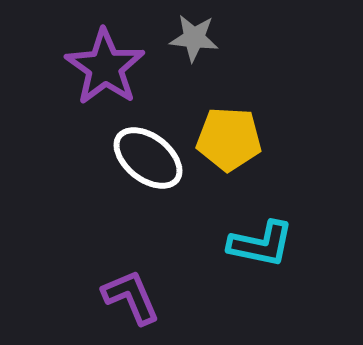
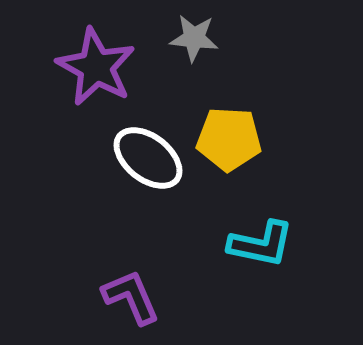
purple star: moved 9 px left; rotated 6 degrees counterclockwise
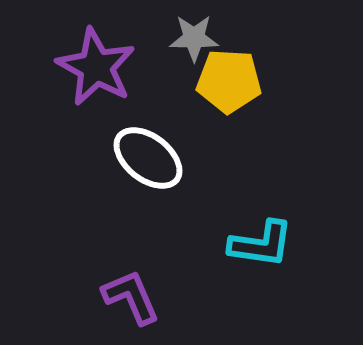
gray star: rotated 6 degrees counterclockwise
yellow pentagon: moved 58 px up
cyan L-shape: rotated 4 degrees counterclockwise
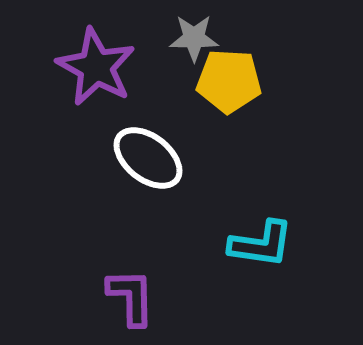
purple L-shape: rotated 22 degrees clockwise
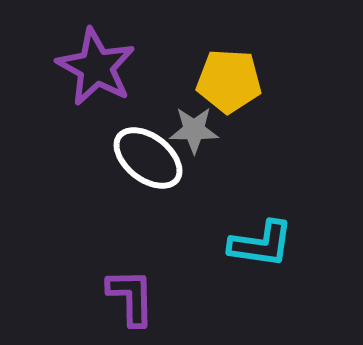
gray star: moved 92 px down
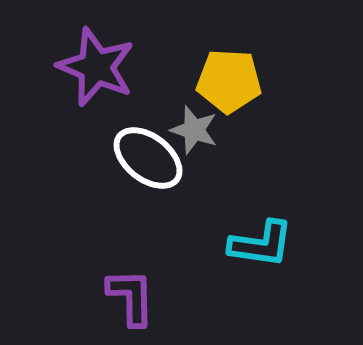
purple star: rotated 6 degrees counterclockwise
gray star: rotated 18 degrees clockwise
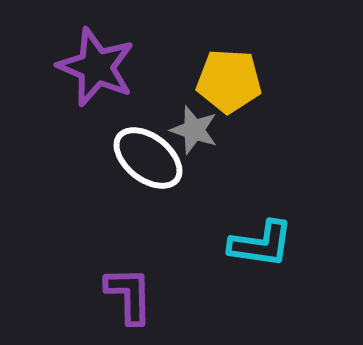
purple L-shape: moved 2 px left, 2 px up
